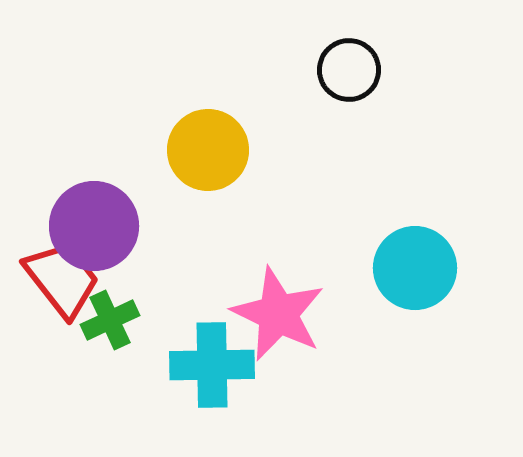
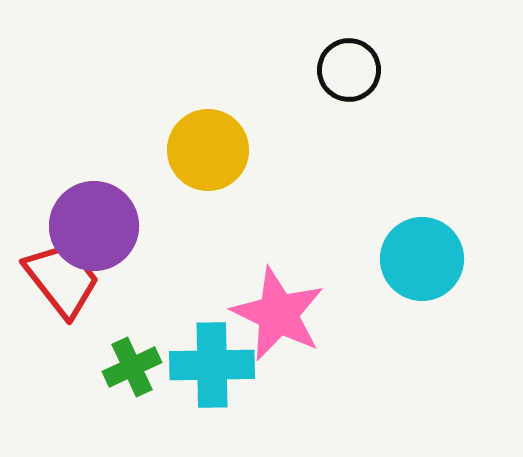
cyan circle: moved 7 px right, 9 px up
green cross: moved 22 px right, 47 px down
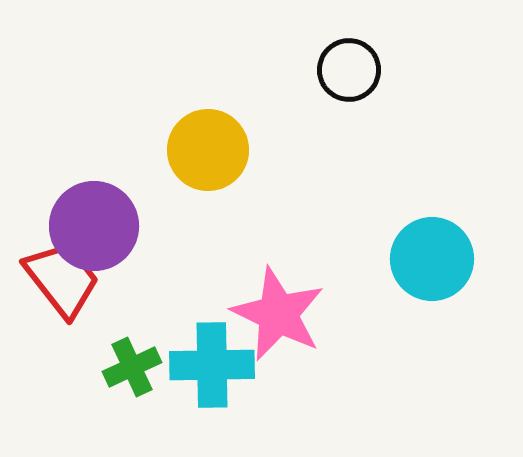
cyan circle: moved 10 px right
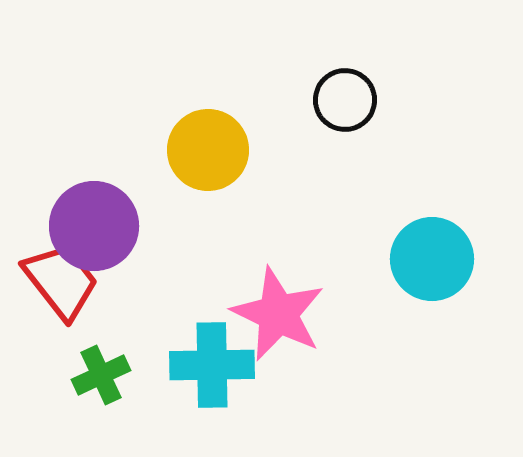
black circle: moved 4 px left, 30 px down
red trapezoid: moved 1 px left, 2 px down
green cross: moved 31 px left, 8 px down
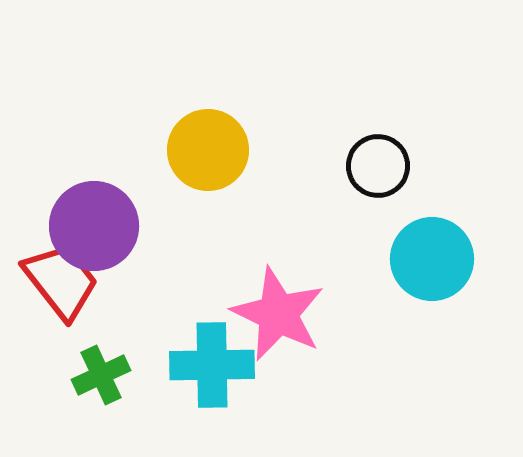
black circle: moved 33 px right, 66 px down
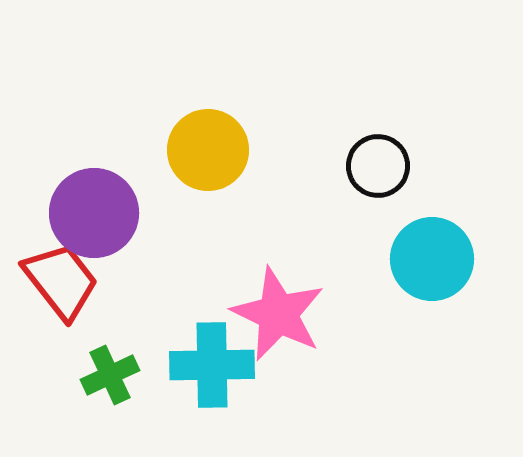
purple circle: moved 13 px up
green cross: moved 9 px right
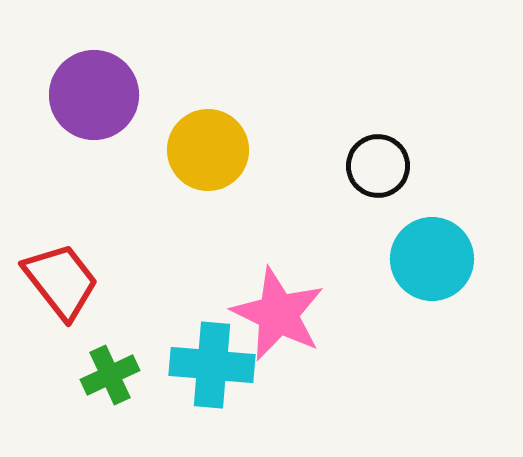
purple circle: moved 118 px up
cyan cross: rotated 6 degrees clockwise
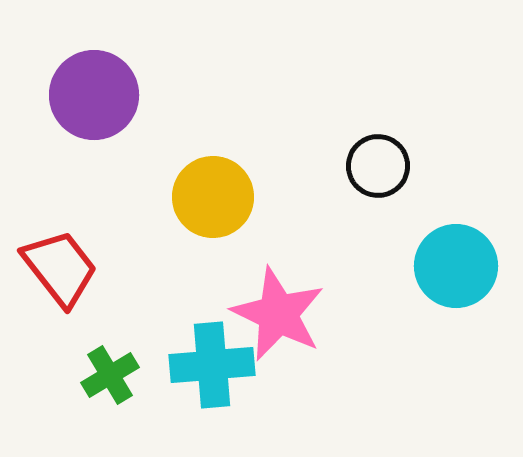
yellow circle: moved 5 px right, 47 px down
cyan circle: moved 24 px right, 7 px down
red trapezoid: moved 1 px left, 13 px up
cyan cross: rotated 10 degrees counterclockwise
green cross: rotated 6 degrees counterclockwise
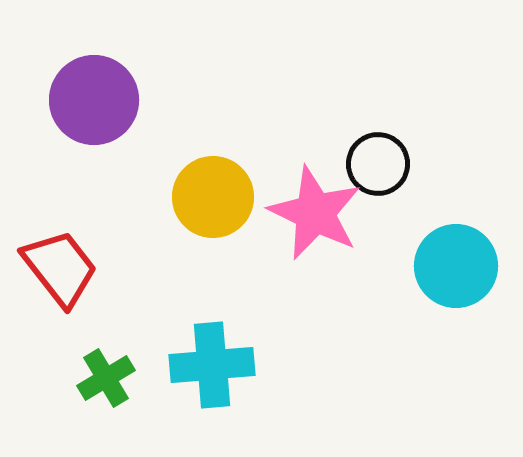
purple circle: moved 5 px down
black circle: moved 2 px up
pink star: moved 37 px right, 101 px up
green cross: moved 4 px left, 3 px down
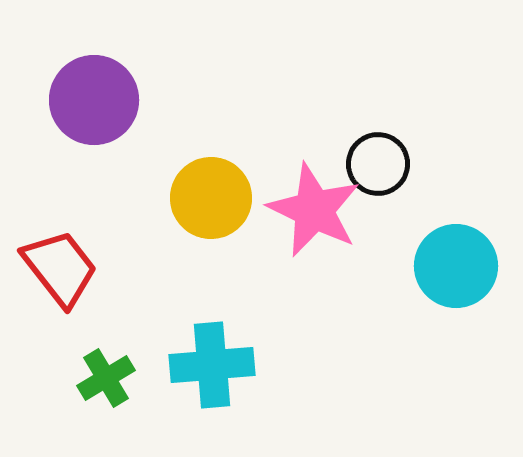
yellow circle: moved 2 px left, 1 px down
pink star: moved 1 px left, 3 px up
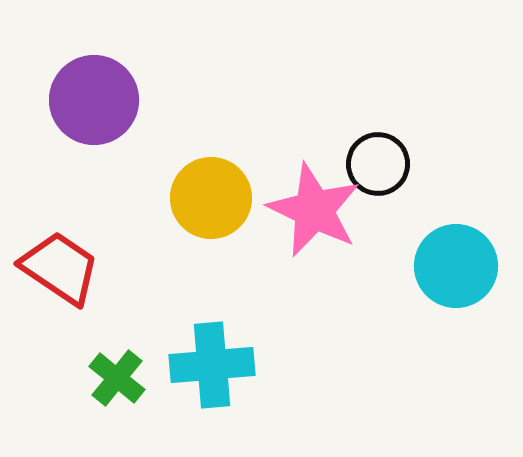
red trapezoid: rotated 18 degrees counterclockwise
green cross: moved 11 px right; rotated 20 degrees counterclockwise
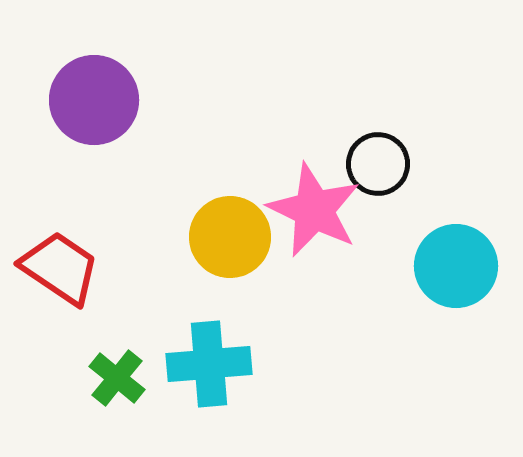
yellow circle: moved 19 px right, 39 px down
cyan cross: moved 3 px left, 1 px up
